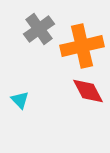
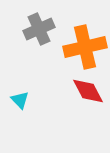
gray cross: rotated 12 degrees clockwise
orange cross: moved 3 px right, 1 px down
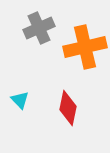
gray cross: moved 1 px up
red diamond: moved 20 px left, 17 px down; rotated 40 degrees clockwise
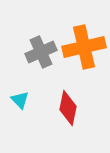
gray cross: moved 2 px right, 24 px down
orange cross: moved 1 px left
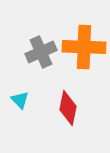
orange cross: rotated 15 degrees clockwise
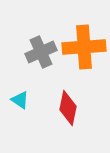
orange cross: rotated 6 degrees counterclockwise
cyan triangle: rotated 12 degrees counterclockwise
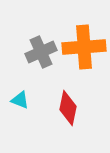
cyan triangle: rotated 12 degrees counterclockwise
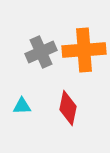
orange cross: moved 3 px down
cyan triangle: moved 2 px right, 6 px down; rotated 24 degrees counterclockwise
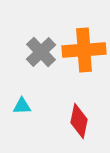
gray cross: rotated 20 degrees counterclockwise
red diamond: moved 11 px right, 13 px down
